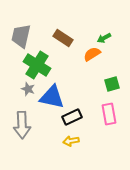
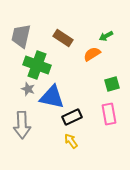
green arrow: moved 2 px right, 2 px up
green cross: rotated 12 degrees counterclockwise
yellow arrow: rotated 63 degrees clockwise
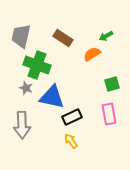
gray star: moved 2 px left, 1 px up
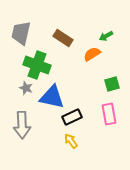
gray trapezoid: moved 3 px up
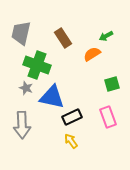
brown rectangle: rotated 24 degrees clockwise
pink rectangle: moved 1 px left, 3 px down; rotated 10 degrees counterclockwise
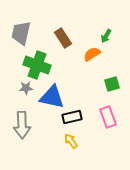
green arrow: rotated 32 degrees counterclockwise
gray star: rotated 24 degrees counterclockwise
black rectangle: rotated 12 degrees clockwise
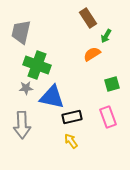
gray trapezoid: moved 1 px up
brown rectangle: moved 25 px right, 20 px up
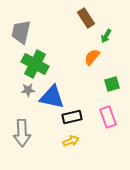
brown rectangle: moved 2 px left
orange semicircle: moved 3 px down; rotated 18 degrees counterclockwise
green cross: moved 2 px left, 1 px up; rotated 8 degrees clockwise
gray star: moved 2 px right, 2 px down
gray arrow: moved 8 px down
yellow arrow: rotated 105 degrees clockwise
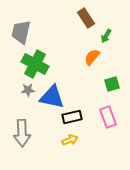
yellow arrow: moved 1 px left, 1 px up
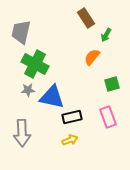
green arrow: moved 1 px up
